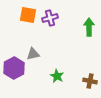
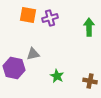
purple hexagon: rotated 20 degrees counterclockwise
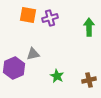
purple hexagon: rotated 25 degrees clockwise
brown cross: moved 1 px left, 1 px up; rotated 24 degrees counterclockwise
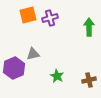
orange square: rotated 24 degrees counterclockwise
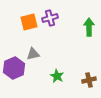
orange square: moved 1 px right, 7 px down
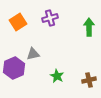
orange square: moved 11 px left; rotated 18 degrees counterclockwise
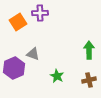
purple cross: moved 10 px left, 5 px up; rotated 14 degrees clockwise
green arrow: moved 23 px down
gray triangle: rotated 32 degrees clockwise
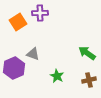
green arrow: moved 2 px left, 3 px down; rotated 54 degrees counterclockwise
